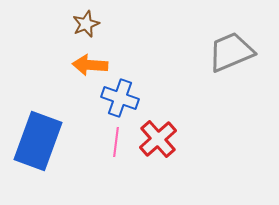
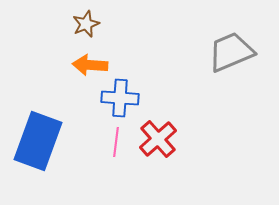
blue cross: rotated 15 degrees counterclockwise
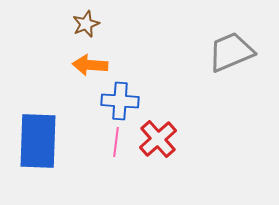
blue cross: moved 3 px down
blue rectangle: rotated 18 degrees counterclockwise
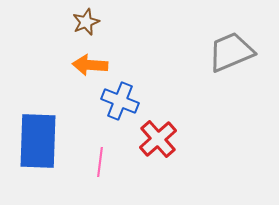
brown star: moved 2 px up
blue cross: rotated 18 degrees clockwise
pink line: moved 16 px left, 20 px down
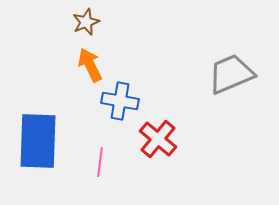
gray trapezoid: moved 22 px down
orange arrow: rotated 60 degrees clockwise
blue cross: rotated 12 degrees counterclockwise
red cross: rotated 9 degrees counterclockwise
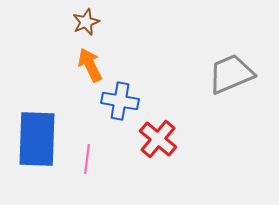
blue rectangle: moved 1 px left, 2 px up
pink line: moved 13 px left, 3 px up
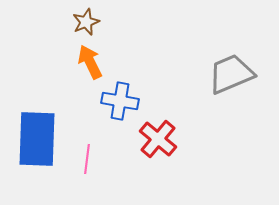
orange arrow: moved 3 px up
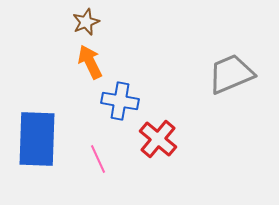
pink line: moved 11 px right; rotated 32 degrees counterclockwise
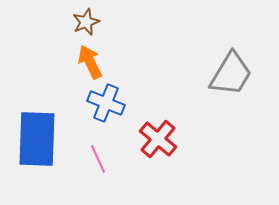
gray trapezoid: rotated 144 degrees clockwise
blue cross: moved 14 px left, 2 px down; rotated 12 degrees clockwise
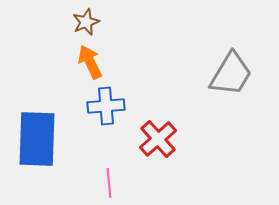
blue cross: moved 3 px down; rotated 27 degrees counterclockwise
red cross: rotated 9 degrees clockwise
pink line: moved 11 px right, 24 px down; rotated 20 degrees clockwise
